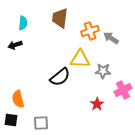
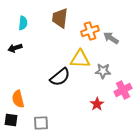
black arrow: moved 3 px down
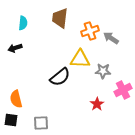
orange semicircle: moved 2 px left
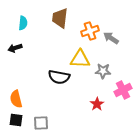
black semicircle: moved 1 px left; rotated 50 degrees clockwise
black square: moved 5 px right
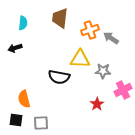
orange cross: moved 1 px up
orange semicircle: moved 8 px right
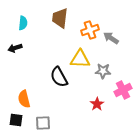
black semicircle: rotated 50 degrees clockwise
gray square: moved 2 px right
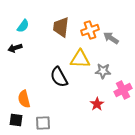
brown trapezoid: moved 1 px right, 9 px down
cyan semicircle: moved 3 px down; rotated 32 degrees clockwise
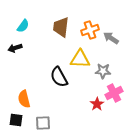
pink cross: moved 9 px left, 3 px down
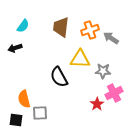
gray square: moved 3 px left, 10 px up
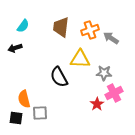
gray star: moved 1 px right, 2 px down
black square: moved 2 px up
